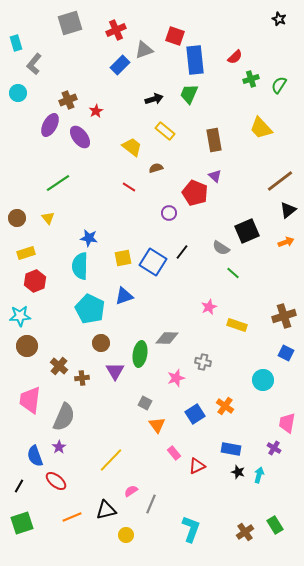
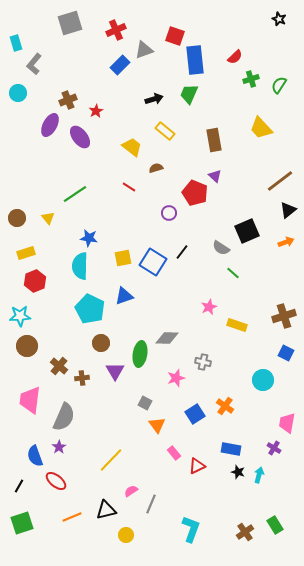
green line at (58, 183): moved 17 px right, 11 px down
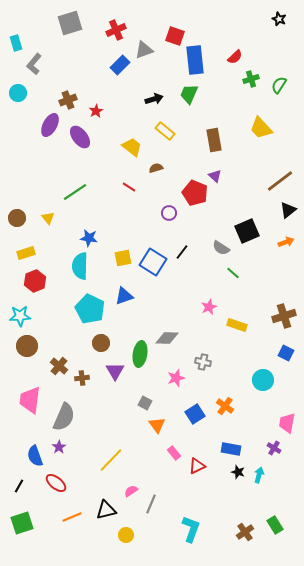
green line at (75, 194): moved 2 px up
red ellipse at (56, 481): moved 2 px down
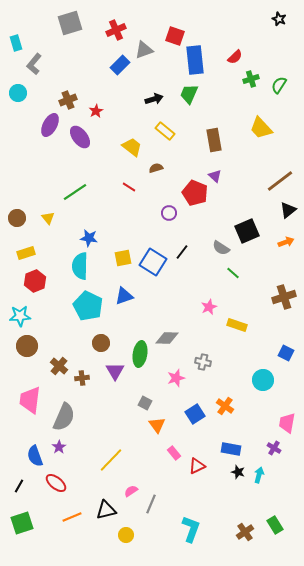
cyan pentagon at (90, 309): moved 2 px left, 3 px up
brown cross at (284, 316): moved 19 px up
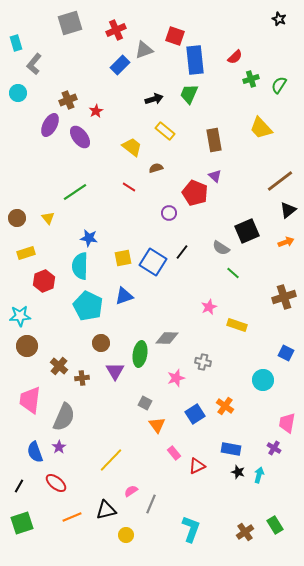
red hexagon at (35, 281): moved 9 px right
blue semicircle at (35, 456): moved 4 px up
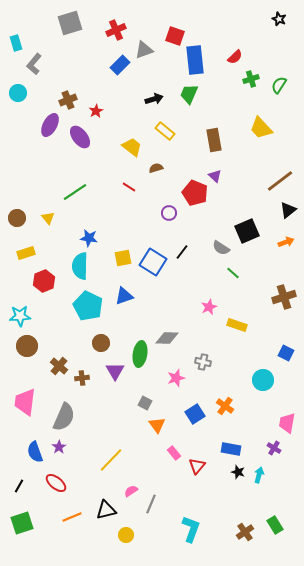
pink trapezoid at (30, 400): moved 5 px left, 2 px down
red triangle at (197, 466): rotated 24 degrees counterclockwise
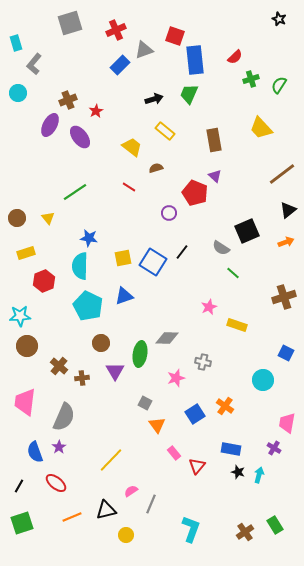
brown line at (280, 181): moved 2 px right, 7 px up
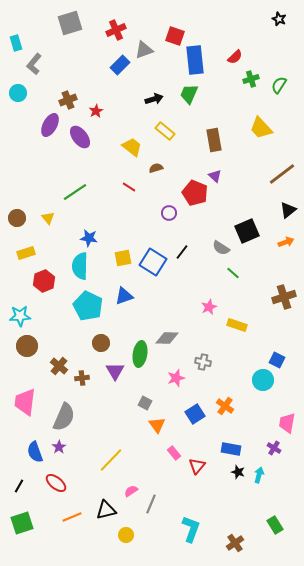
blue square at (286, 353): moved 9 px left, 7 px down
brown cross at (245, 532): moved 10 px left, 11 px down
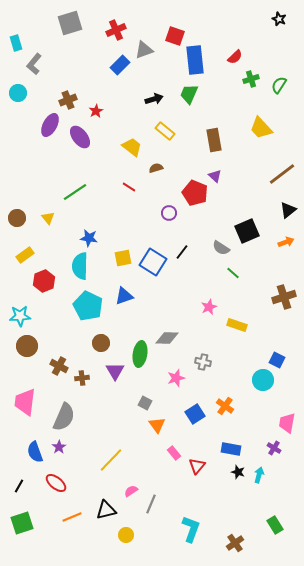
yellow rectangle at (26, 253): moved 1 px left, 2 px down; rotated 18 degrees counterclockwise
brown cross at (59, 366): rotated 12 degrees counterclockwise
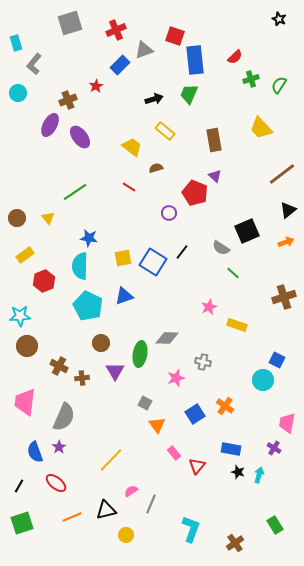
red star at (96, 111): moved 25 px up
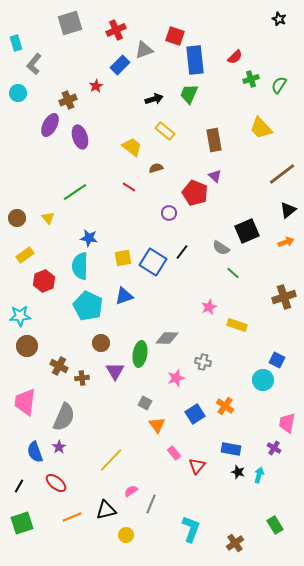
purple ellipse at (80, 137): rotated 20 degrees clockwise
